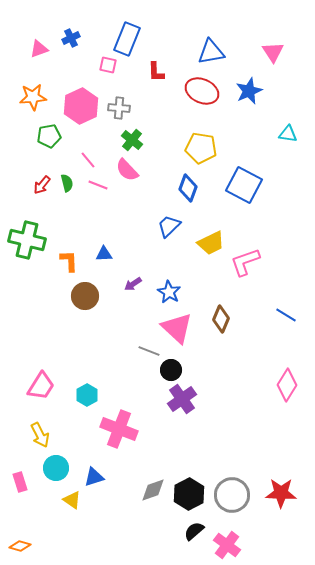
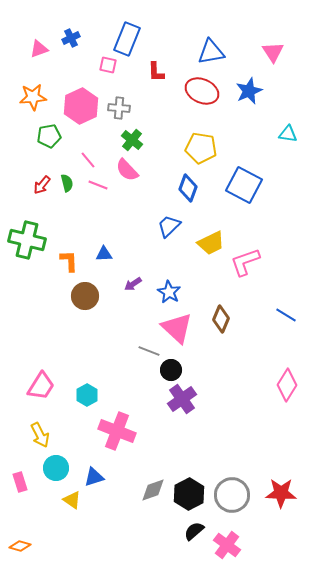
pink cross at (119, 429): moved 2 px left, 2 px down
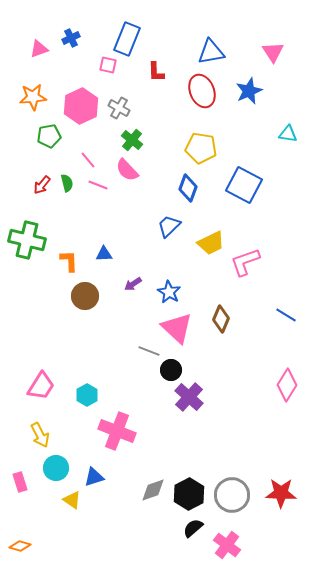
red ellipse at (202, 91): rotated 44 degrees clockwise
gray cross at (119, 108): rotated 25 degrees clockwise
purple cross at (182, 399): moved 7 px right, 2 px up; rotated 12 degrees counterclockwise
black semicircle at (194, 531): moved 1 px left, 3 px up
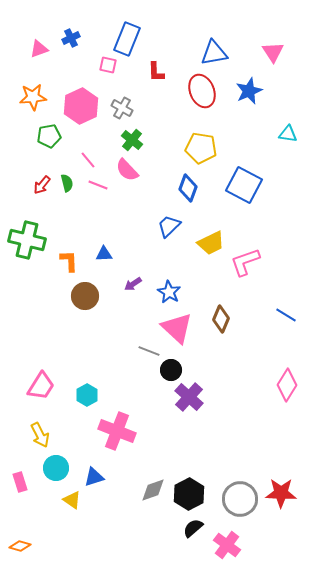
blue triangle at (211, 52): moved 3 px right, 1 px down
gray cross at (119, 108): moved 3 px right
gray circle at (232, 495): moved 8 px right, 4 px down
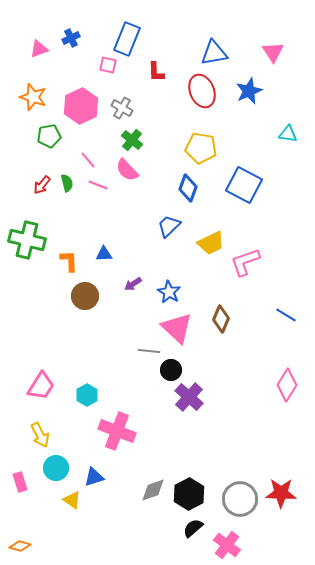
orange star at (33, 97): rotated 24 degrees clockwise
gray line at (149, 351): rotated 15 degrees counterclockwise
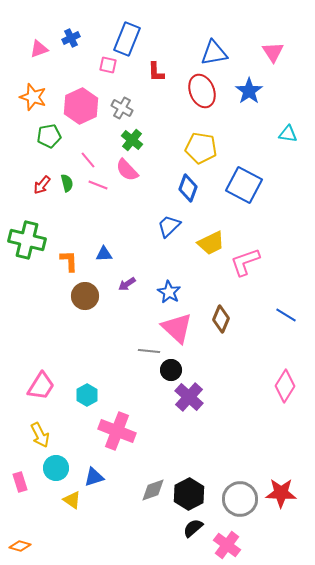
blue star at (249, 91): rotated 12 degrees counterclockwise
purple arrow at (133, 284): moved 6 px left
pink diamond at (287, 385): moved 2 px left, 1 px down
